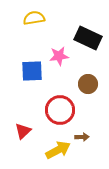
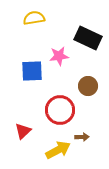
brown circle: moved 2 px down
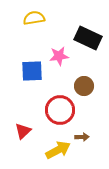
brown circle: moved 4 px left
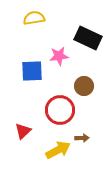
brown arrow: moved 1 px down
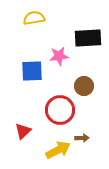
black rectangle: rotated 28 degrees counterclockwise
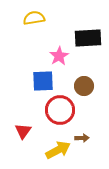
pink star: rotated 24 degrees counterclockwise
blue square: moved 11 px right, 10 px down
red triangle: rotated 12 degrees counterclockwise
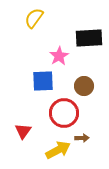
yellow semicircle: rotated 45 degrees counterclockwise
black rectangle: moved 1 px right
red circle: moved 4 px right, 3 px down
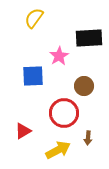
blue square: moved 10 px left, 5 px up
red triangle: rotated 24 degrees clockwise
brown arrow: moved 6 px right; rotated 96 degrees clockwise
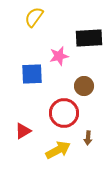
yellow semicircle: moved 1 px up
pink star: rotated 18 degrees clockwise
blue square: moved 1 px left, 2 px up
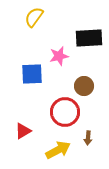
red circle: moved 1 px right, 1 px up
